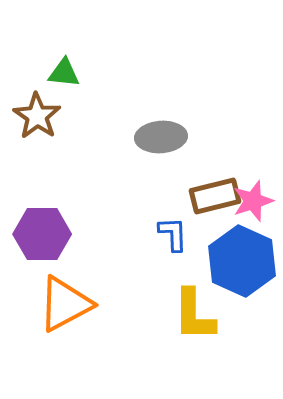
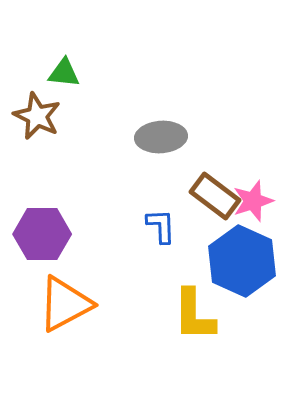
brown star: rotated 9 degrees counterclockwise
brown rectangle: rotated 51 degrees clockwise
blue L-shape: moved 12 px left, 8 px up
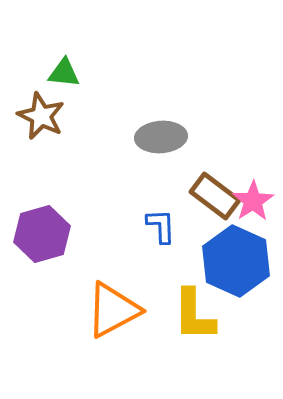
brown star: moved 4 px right
pink star: rotated 15 degrees counterclockwise
purple hexagon: rotated 16 degrees counterclockwise
blue hexagon: moved 6 px left
orange triangle: moved 48 px right, 6 px down
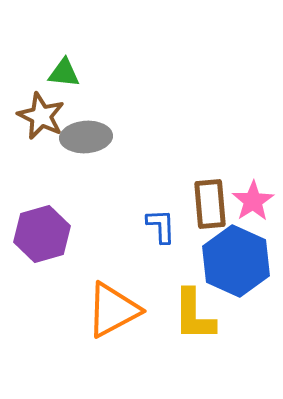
gray ellipse: moved 75 px left
brown rectangle: moved 5 px left, 8 px down; rotated 48 degrees clockwise
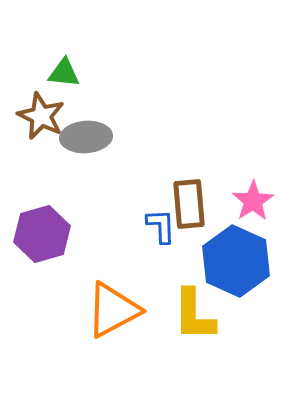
brown rectangle: moved 21 px left
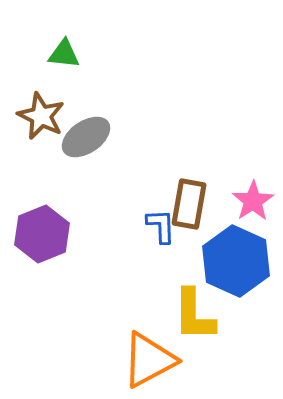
green triangle: moved 19 px up
gray ellipse: rotated 30 degrees counterclockwise
brown rectangle: rotated 15 degrees clockwise
purple hexagon: rotated 6 degrees counterclockwise
orange triangle: moved 36 px right, 50 px down
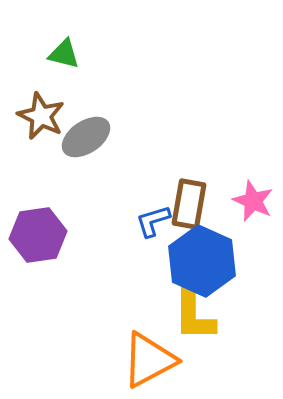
green triangle: rotated 8 degrees clockwise
pink star: rotated 15 degrees counterclockwise
blue L-shape: moved 8 px left, 5 px up; rotated 105 degrees counterclockwise
purple hexagon: moved 4 px left, 1 px down; rotated 14 degrees clockwise
blue hexagon: moved 34 px left
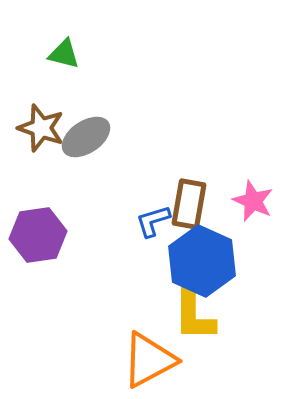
brown star: moved 12 px down; rotated 6 degrees counterclockwise
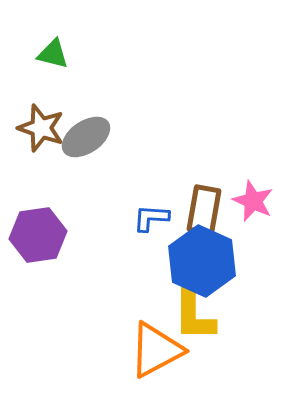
green triangle: moved 11 px left
brown rectangle: moved 15 px right, 6 px down
blue L-shape: moved 2 px left, 3 px up; rotated 21 degrees clockwise
orange triangle: moved 7 px right, 10 px up
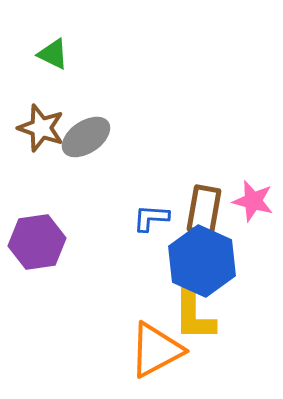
green triangle: rotated 12 degrees clockwise
pink star: rotated 9 degrees counterclockwise
purple hexagon: moved 1 px left, 7 px down
